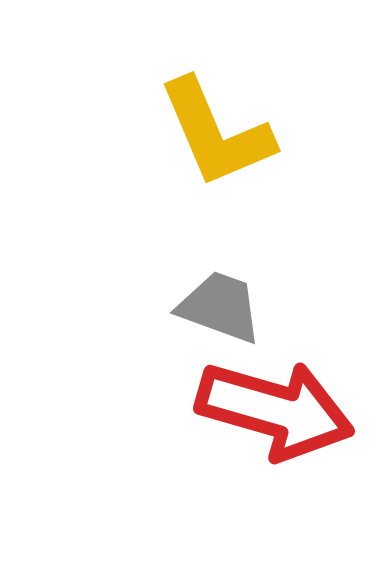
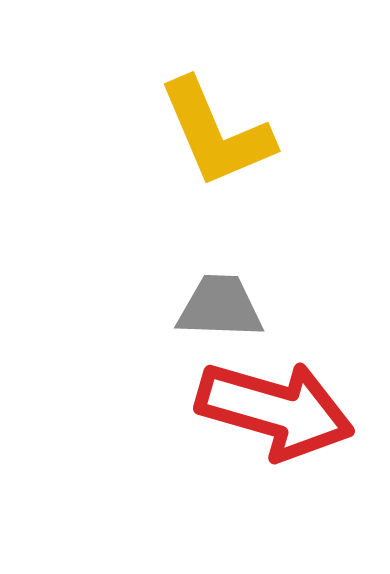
gray trapezoid: rotated 18 degrees counterclockwise
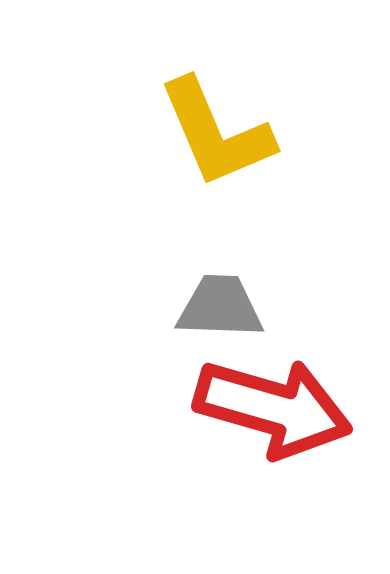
red arrow: moved 2 px left, 2 px up
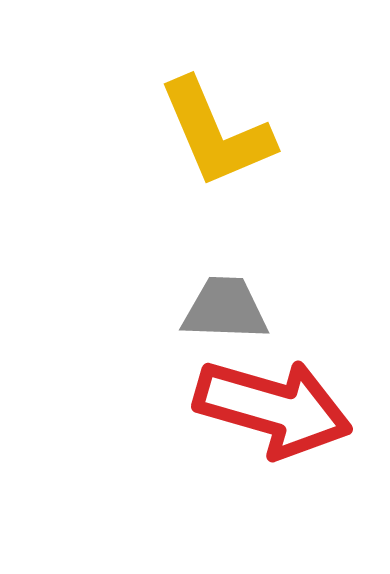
gray trapezoid: moved 5 px right, 2 px down
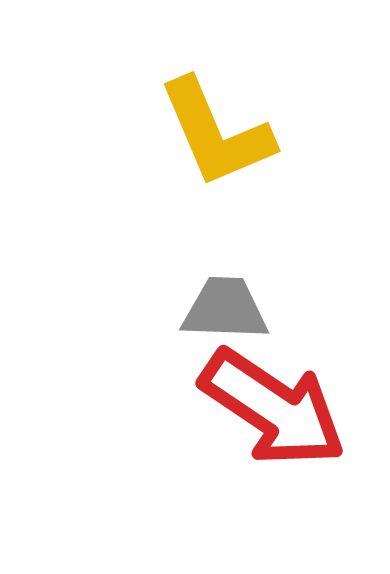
red arrow: rotated 18 degrees clockwise
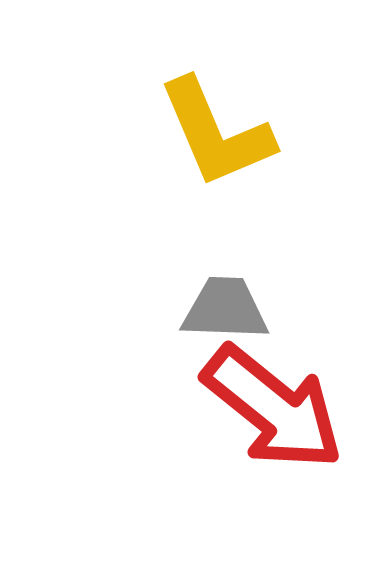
red arrow: rotated 5 degrees clockwise
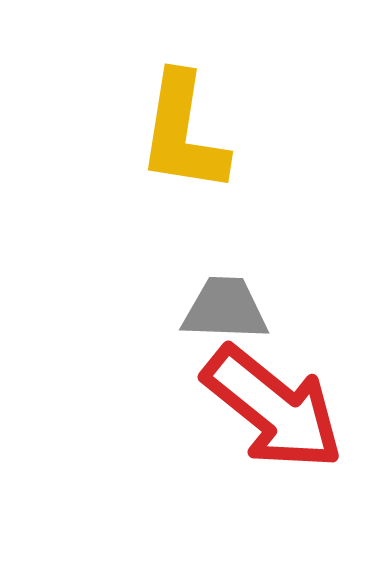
yellow L-shape: moved 33 px left; rotated 32 degrees clockwise
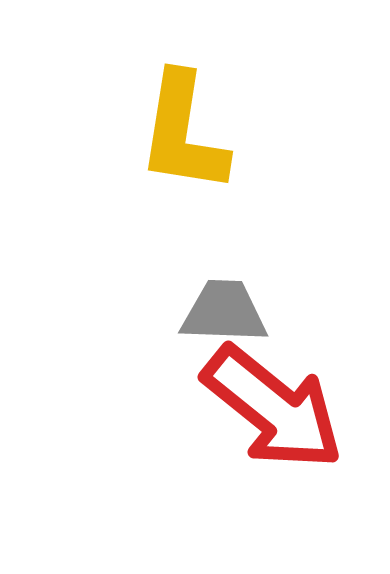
gray trapezoid: moved 1 px left, 3 px down
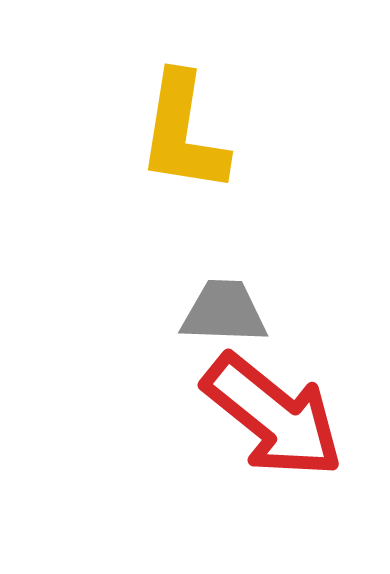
red arrow: moved 8 px down
